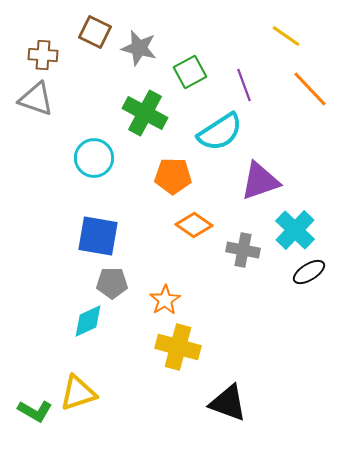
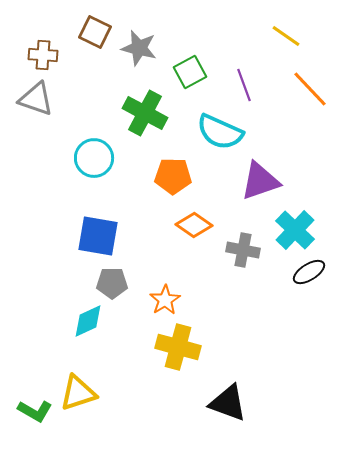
cyan semicircle: rotated 57 degrees clockwise
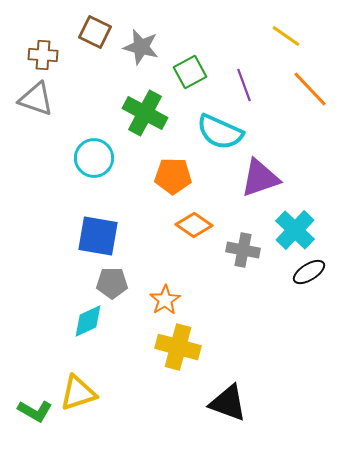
gray star: moved 2 px right, 1 px up
purple triangle: moved 3 px up
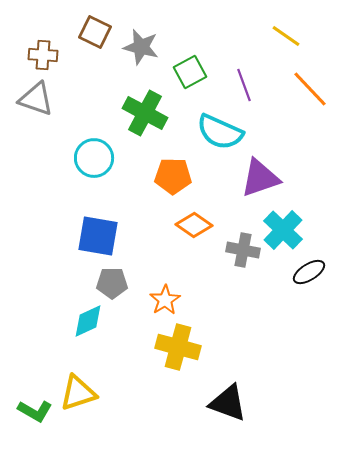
cyan cross: moved 12 px left
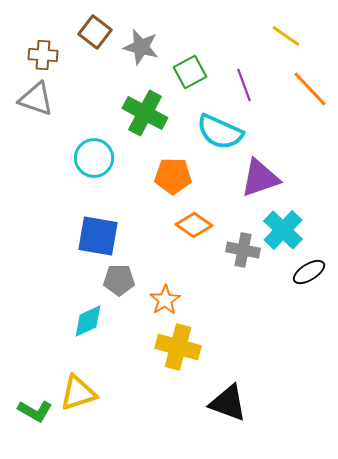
brown square: rotated 12 degrees clockwise
gray pentagon: moved 7 px right, 3 px up
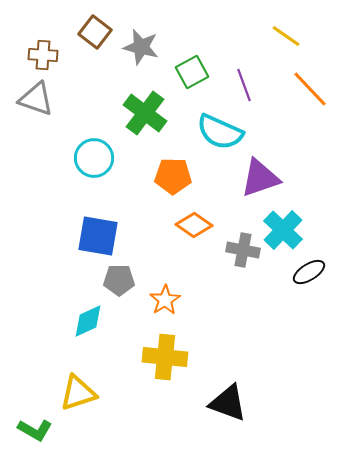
green square: moved 2 px right
green cross: rotated 9 degrees clockwise
yellow cross: moved 13 px left, 10 px down; rotated 9 degrees counterclockwise
green L-shape: moved 19 px down
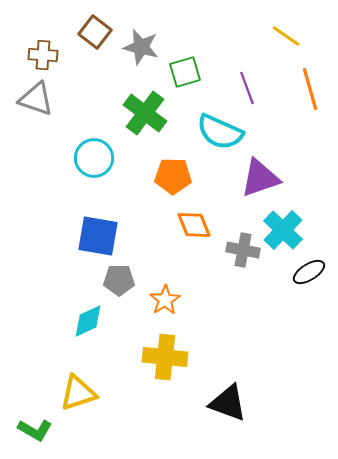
green square: moved 7 px left; rotated 12 degrees clockwise
purple line: moved 3 px right, 3 px down
orange line: rotated 27 degrees clockwise
orange diamond: rotated 33 degrees clockwise
